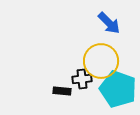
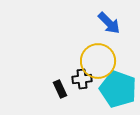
yellow circle: moved 3 px left
black rectangle: moved 2 px left, 2 px up; rotated 60 degrees clockwise
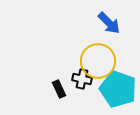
black cross: rotated 18 degrees clockwise
black rectangle: moved 1 px left
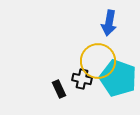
blue arrow: rotated 55 degrees clockwise
cyan pentagon: moved 11 px up
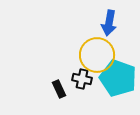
yellow circle: moved 1 px left, 6 px up
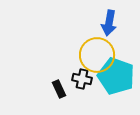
cyan pentagon: moved 2 px left, 2 px up
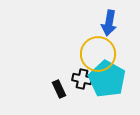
yellow circle: moved 1 px right, 1 px up
cyan pentagon: moved 9 px left, 3 px down; rotated 9 degrees clockwise
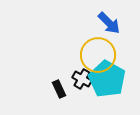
blue arrow: rotated 55 degrees counterclockwise
yellow circle: moved 1 px down
black cross: rotated 18 degrees clockwise
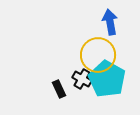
blue arrow: moved 1 px right, 1 px up; rotated 145 degrees counterclockwise
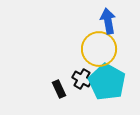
blue arrow: moved 2 px left, 1 px up
yellow circle: moved 1 px right, 6 px up
cyan pentagon: moved 3 px down
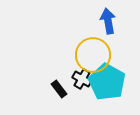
yellow circle: moved 6 px left, 6 px down
black rectangle: rotated 12 degrees counterclockwise
